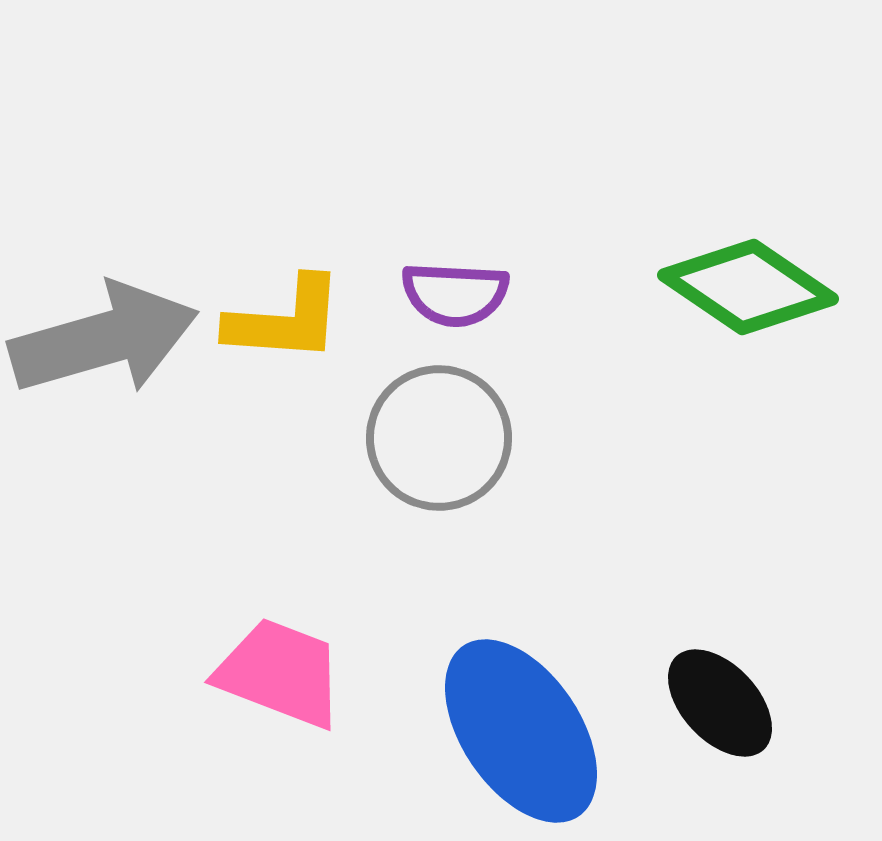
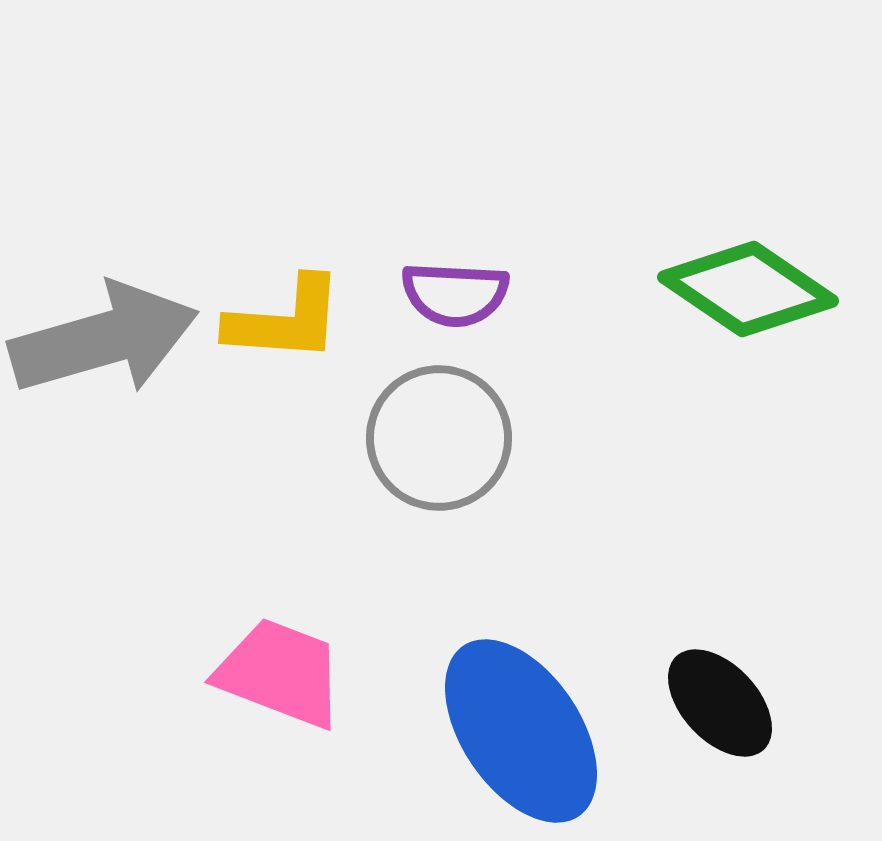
green diamond: moved 2 px down
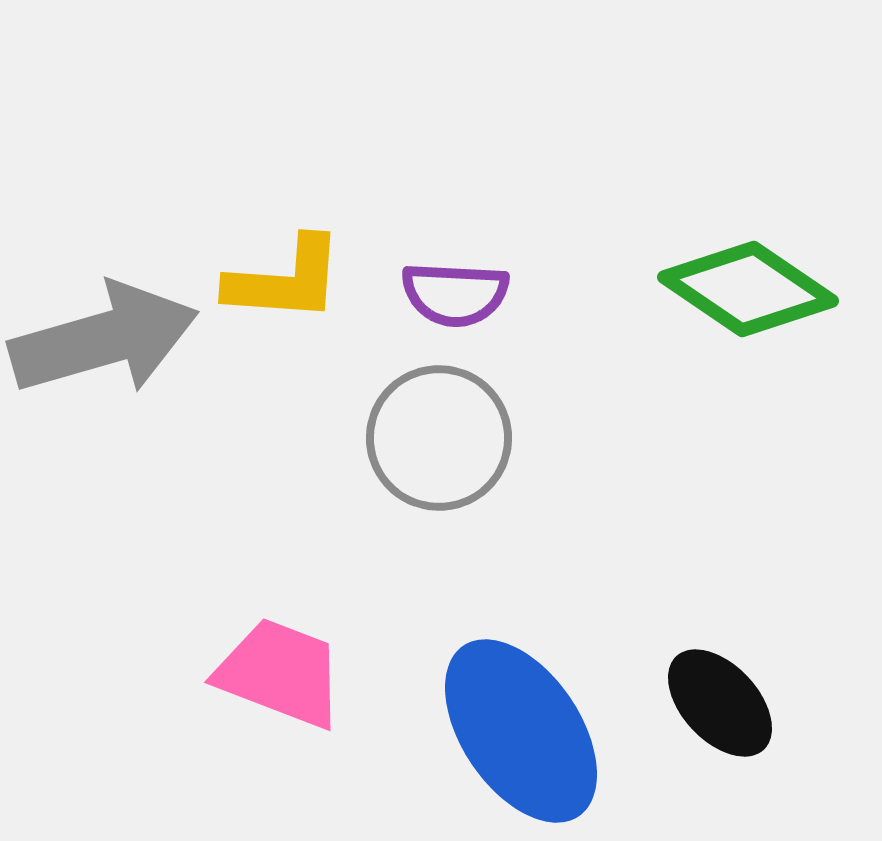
yellow L-shape: moved 40 px up
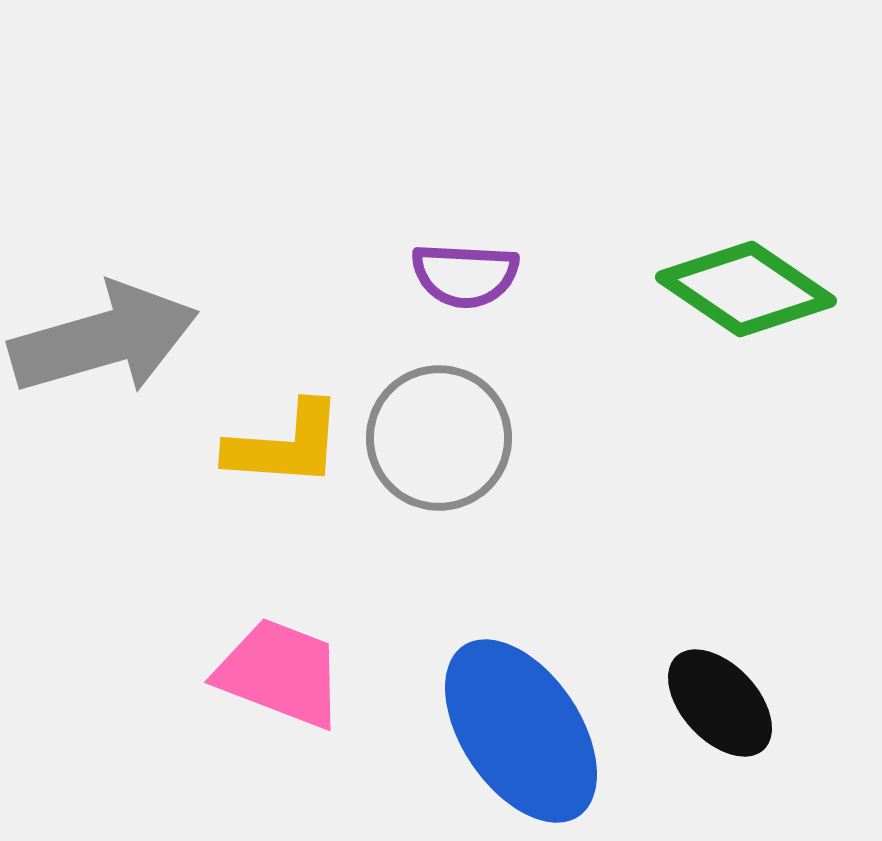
yellow L-shape: moved 165 px down
green diamond: moved 2 px left
purple semicircle: moved 10 px right, 19 px up
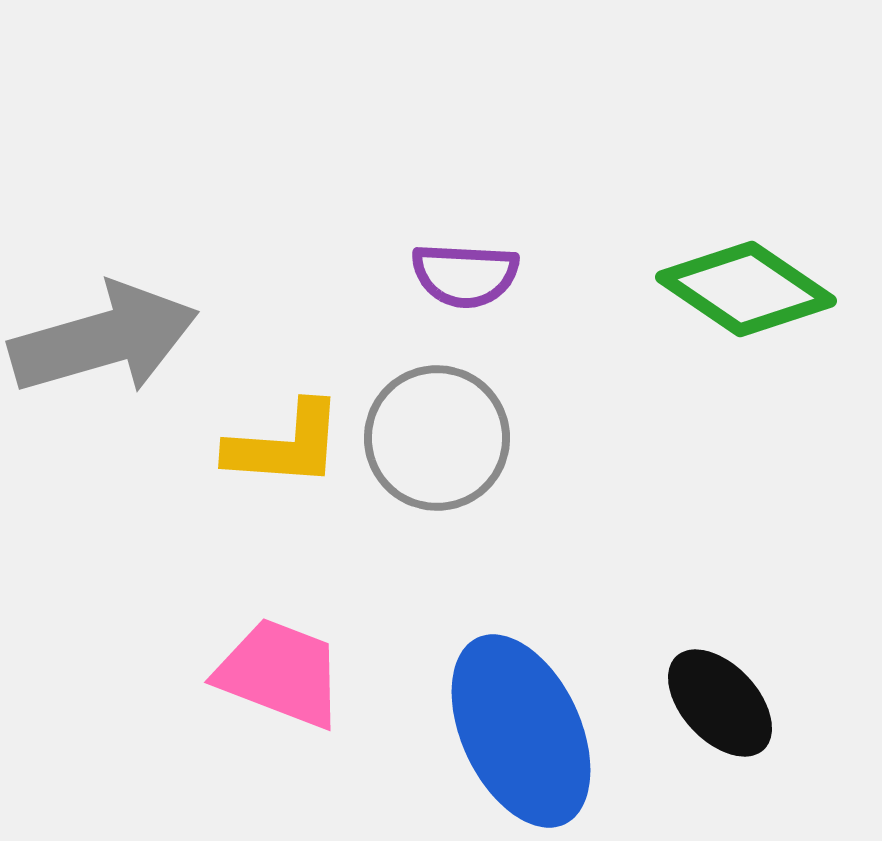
gray circle: moved 2 px left
blue ellipse: rotated 9 degrees clockwise
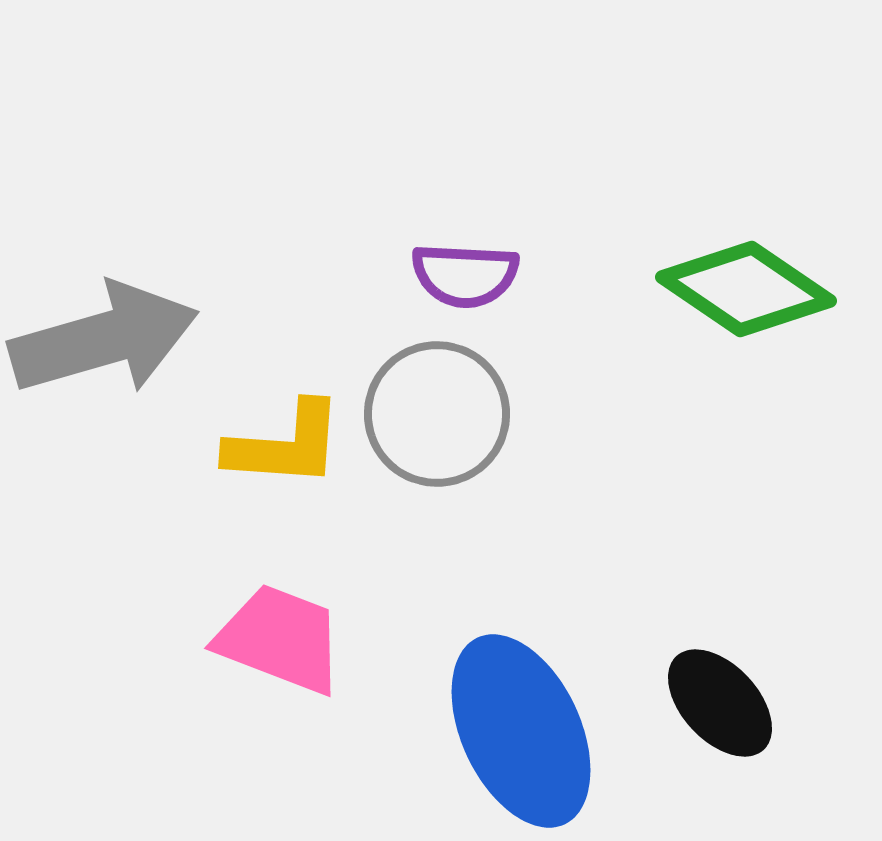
gray circle: moved 24 px up
pink trapezoid: moved 34 px up
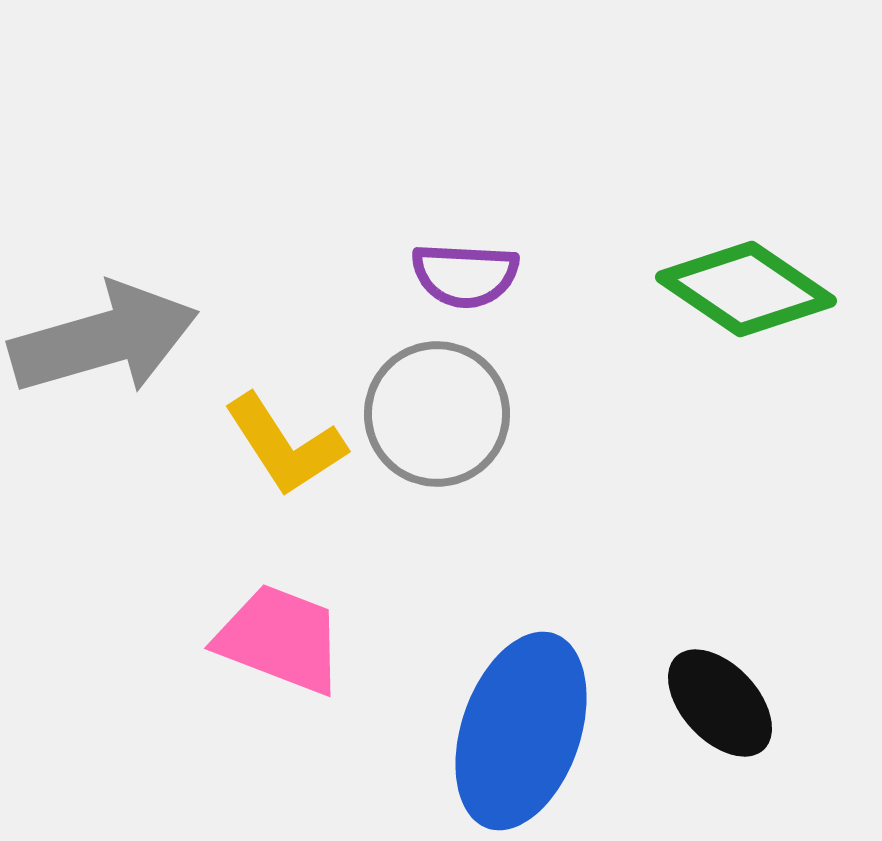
yellow L-shape: rotated 53 degrees clockwise
blue ellipse: rotated 44 degrees clockwise
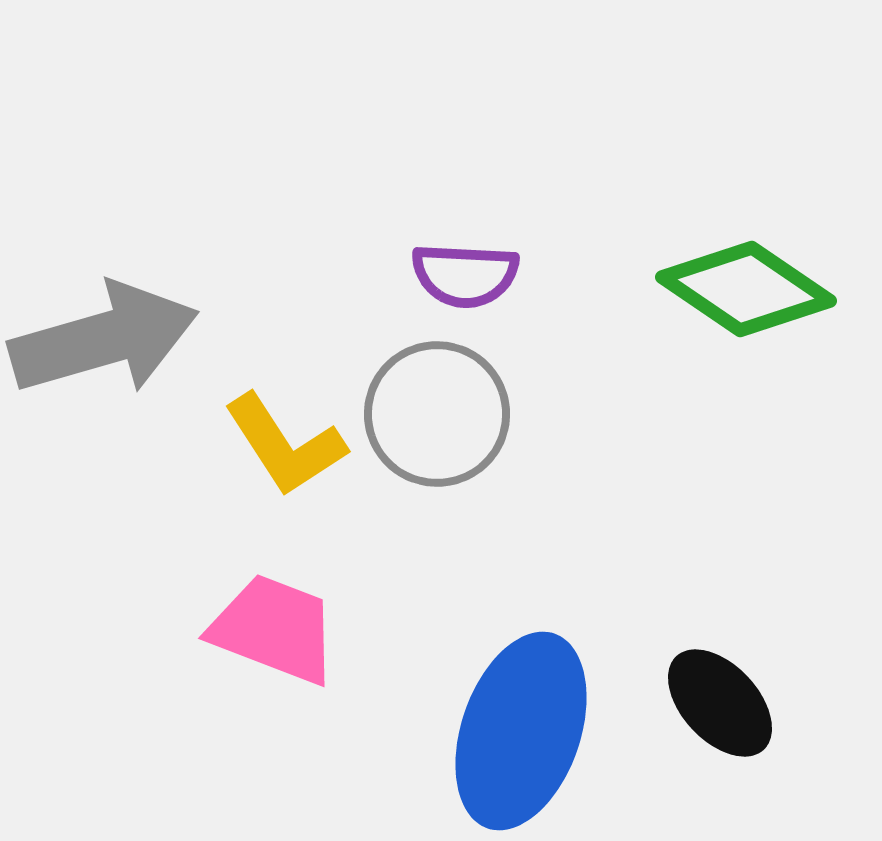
pink trapezoid: moved 6 px left, 10 px up
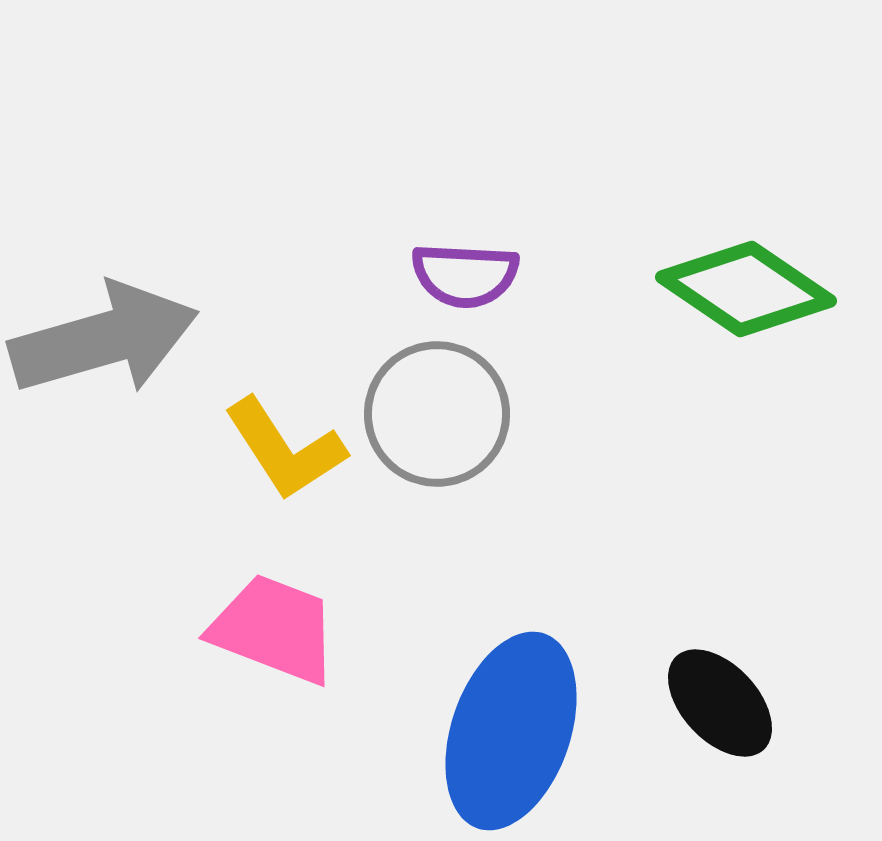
yellow L-shape: moved 4 px down
blue ellipse: moved 10 px left
